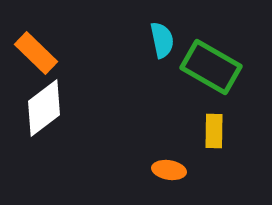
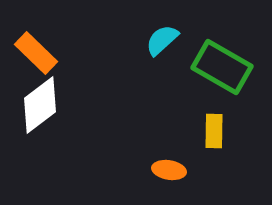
cyan semicircle: rotated 120 degrees counterclockwise
green rectangle: moved 11 px right
white diamond: moved 4 px left, 3 px up
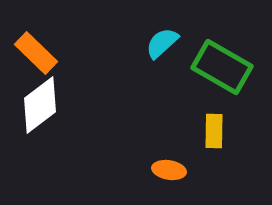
cyan semicircle: moved 3 px down
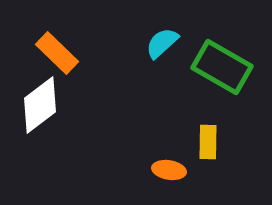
orange rectangle: moved 21 px right
yellow rectangle: moved 6 px left, 11 px down
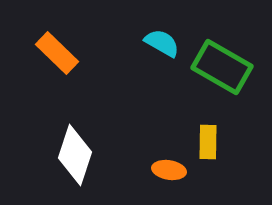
cyan semicircle: rotated 72 degrees clockwise
white diamond: moved 35 px right, 50 px down; rotated 34 degrees counterclockwise
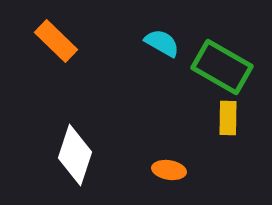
orange rectangle: moved 1 px left, 12 px up
yellow rectangle: moved 20 px right, 24 px up
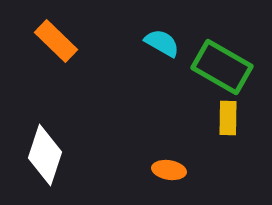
white diamond: moved 30 px left
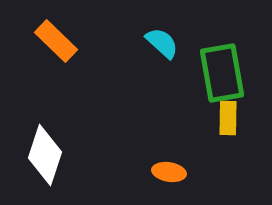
cyan semicircle: rotated 12 degrees clockwise
green rectangle: moved 6 px down; rotated 50 degrees clockwise
orange ellipse: moved 2 px down
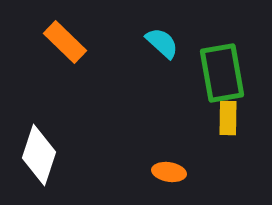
orange rectangle: moved 9 px right, 1 px down
white diamond: moved 6 px left
